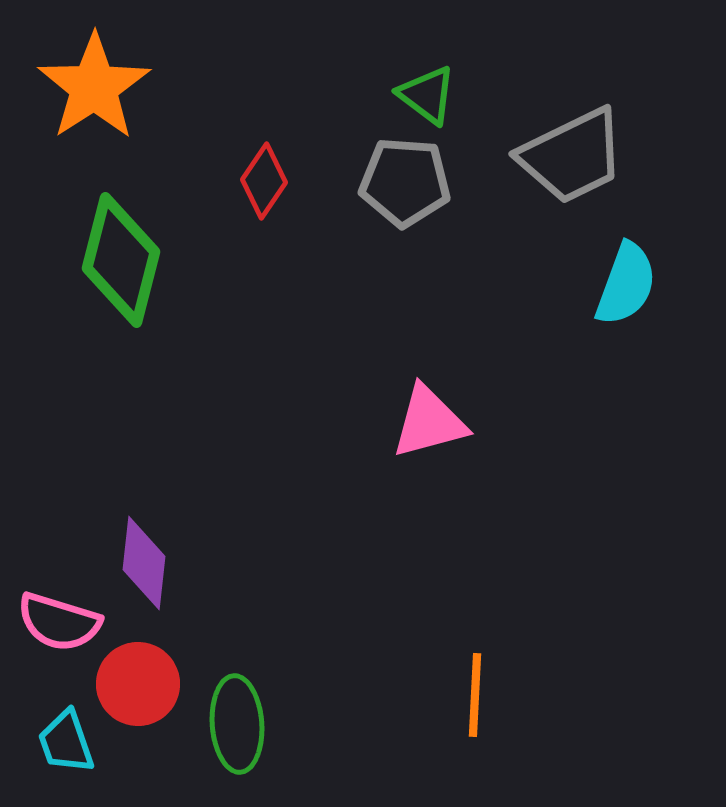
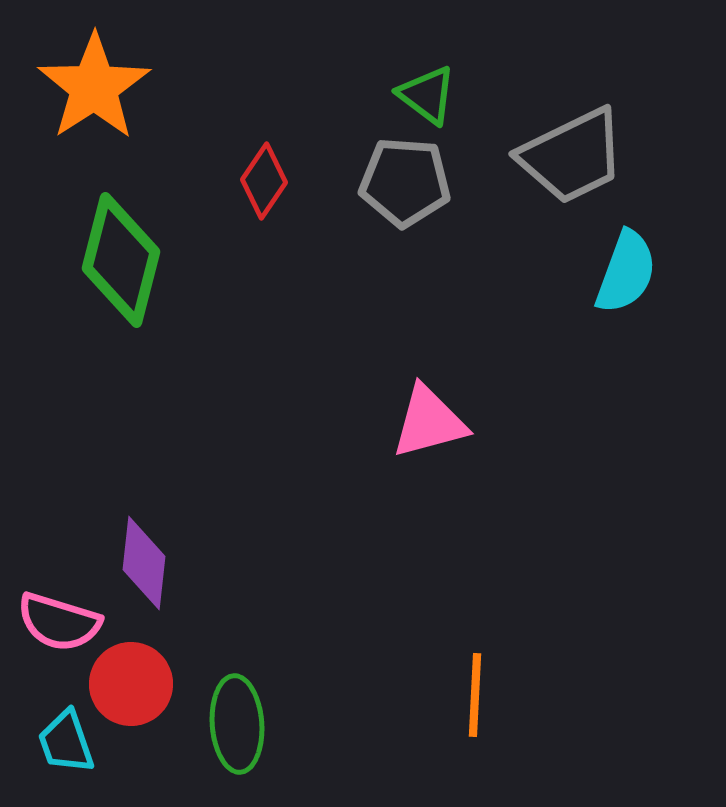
cyan semicircle: moved 12 px up
red circle: moved 7 px left
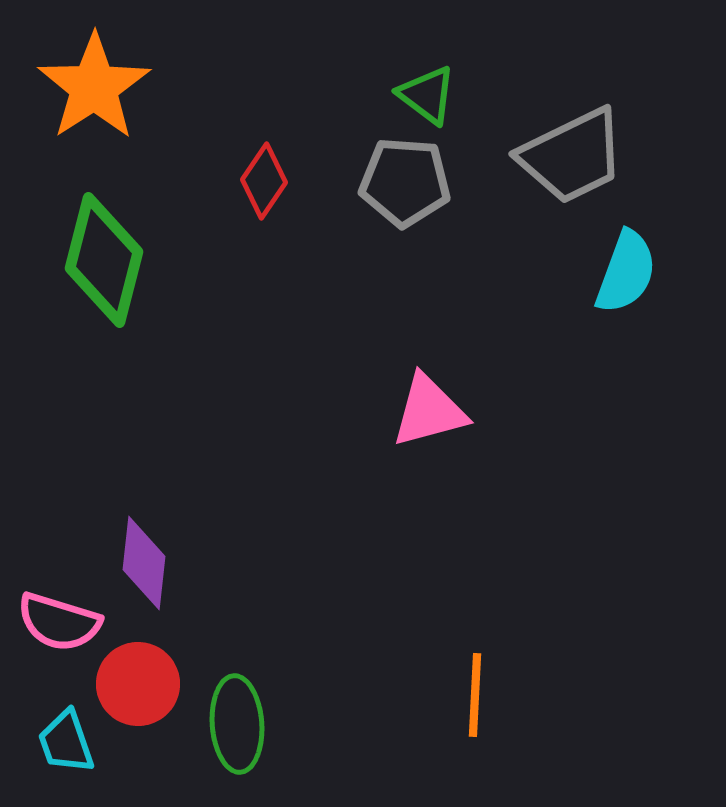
green diamond: moved 17 px left
pink triangle: moved 11 px up
red circle: moved 7 px right
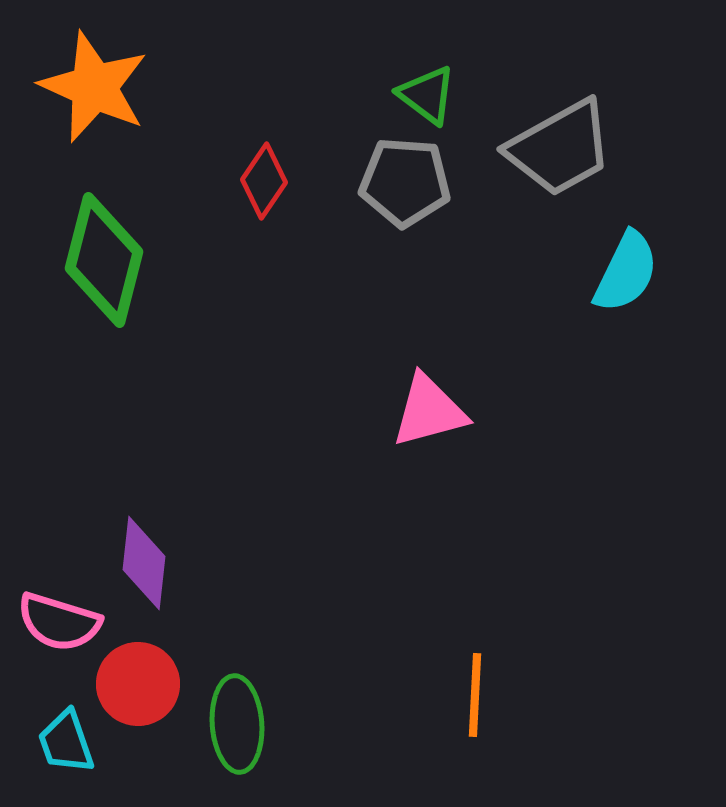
orange star: rotated 15 degrees counterclockwise
gray trapezoid: moved 12 px left, 8 px up; rotated 3 degrees counterclockwise
cyan semicircle: rotated 6 degrees clockwise
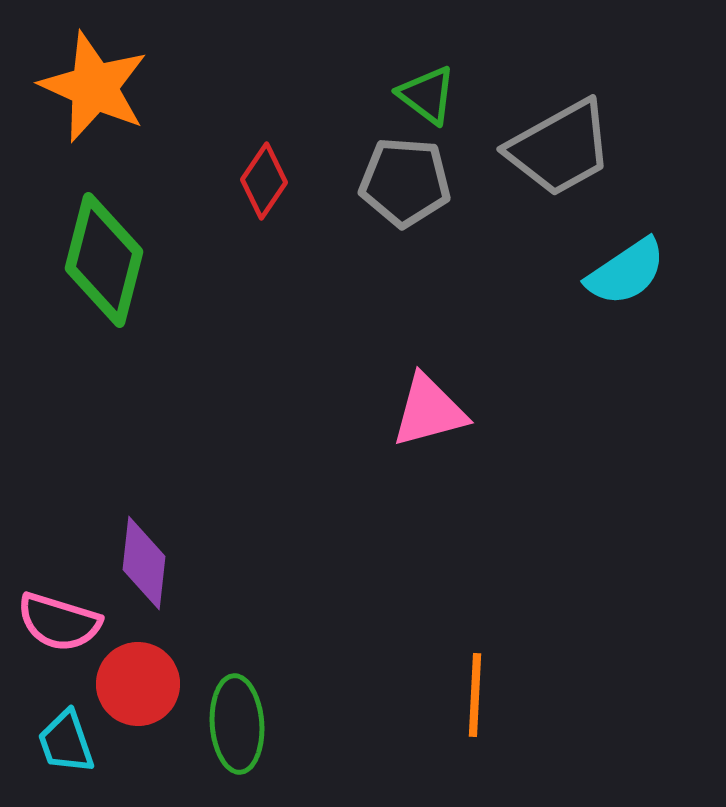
cyan semicircle: rotated 30 degrees clockwise
